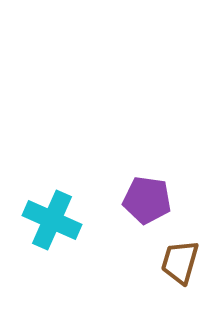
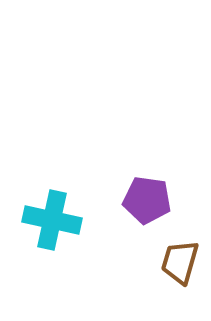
cyan cross: rotated 12 degrees counterclockwise
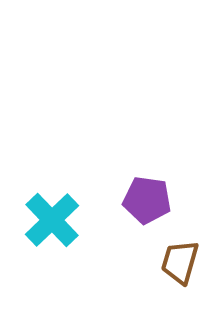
cyan cross: rotated 34 degrees clockwise
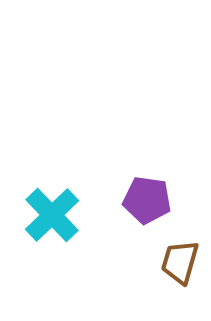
cyan cross: moved 5 px up
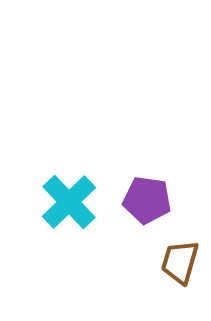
cyan cross: moved 17 px right, 13 px up
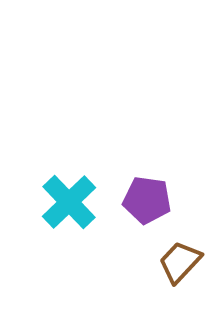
brown trapezoid: rotated 27 degrees clockwise
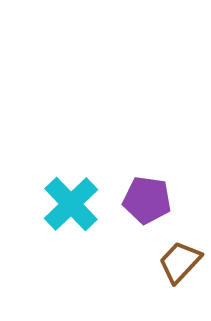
cyan cross: moved 2 px right, 2 px down
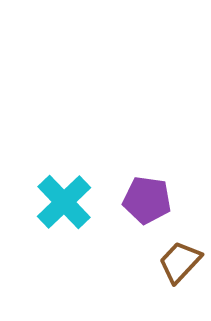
cyan cross: moved 7 px left, 2 px up
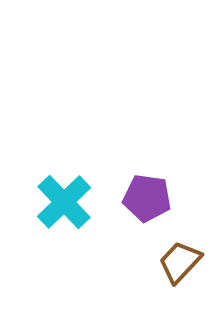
purple pentagon: moved 2 px up
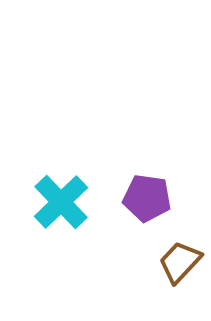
cyan cross: moved 3 px left
